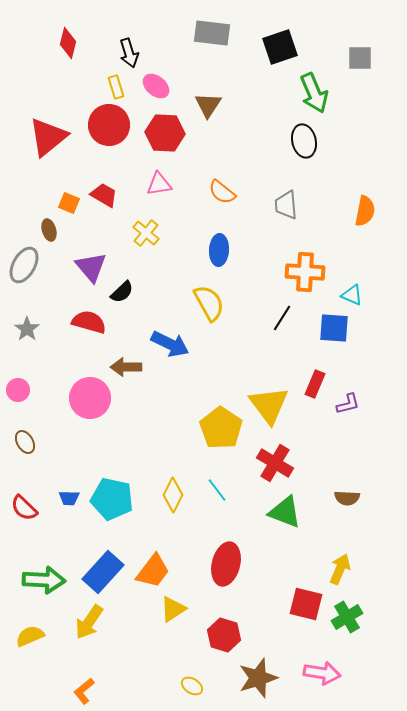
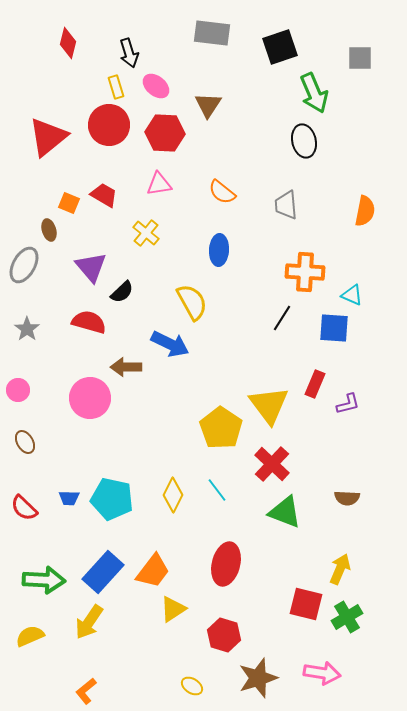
yellow semicircle at (209, 303): moved 17 px left, 1 px up
red cross at (275, 463): moved 3 px left, 1 px down; rotated 12 degrees clockwise
orange L-shape at (84, 691): moved 2 px right
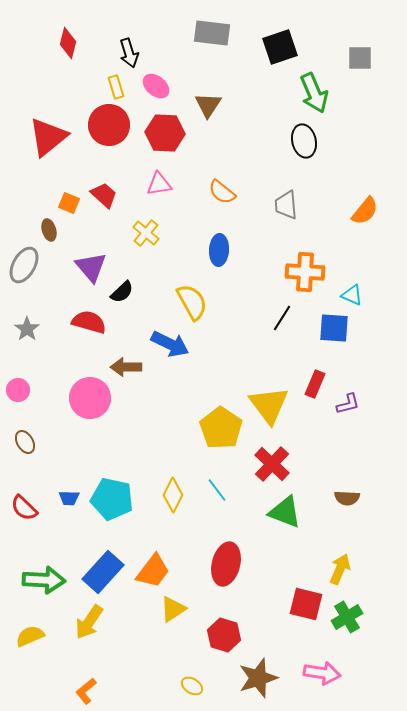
red trapezoid at (104, 195): rotated 12 degrees clockwise
orange semicircle at (365, 211): rotated 28 degrees clockwise
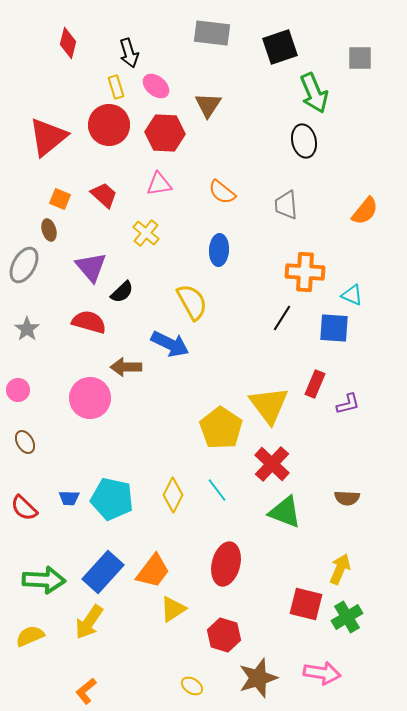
orange square at (69, 203): moved 9 px left, 4 px up
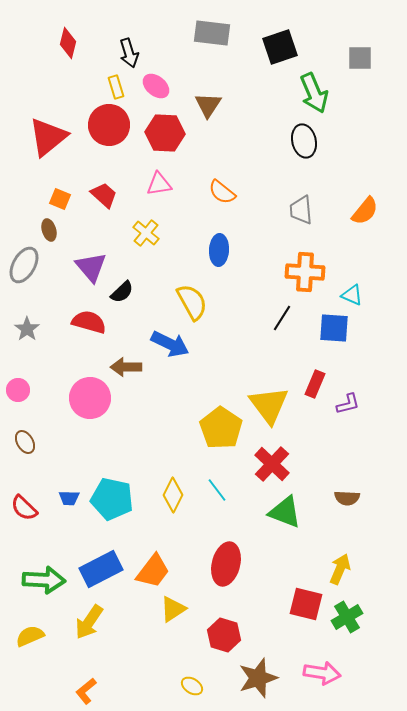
gray trapezoid at (286, 205): moved 15 px right, 5 px down
blue rectangle at (103, 572): moved 2 px left, 3 px up; rotated 21 degrees clockwise
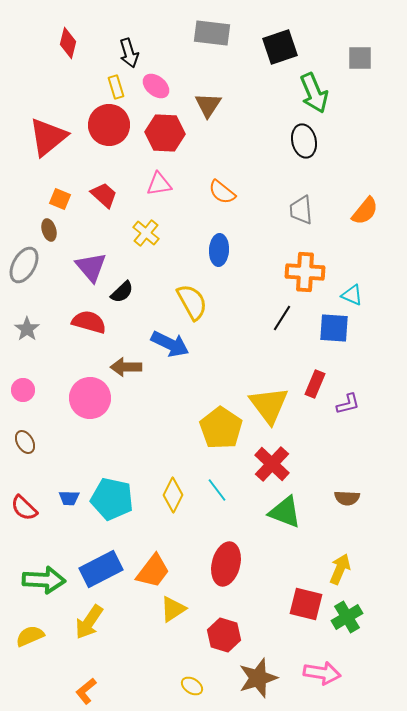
pink circle at (18, 390): moved 5 px right
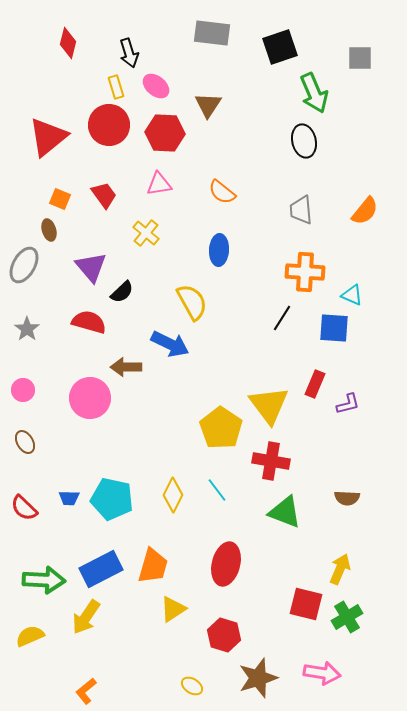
red trapezoid at (104, 195): rotated 12 degrees clockwise
red cross at (272, 464): moved 1 px left, 3 px up; rotated 33 degrees counterclockwise
orange trapezoid at (153, 571): moved 5 px up; rotated 21 degrees counterclockwise
yellow arrow at (89, 622): moved 3 px left, 5 px up
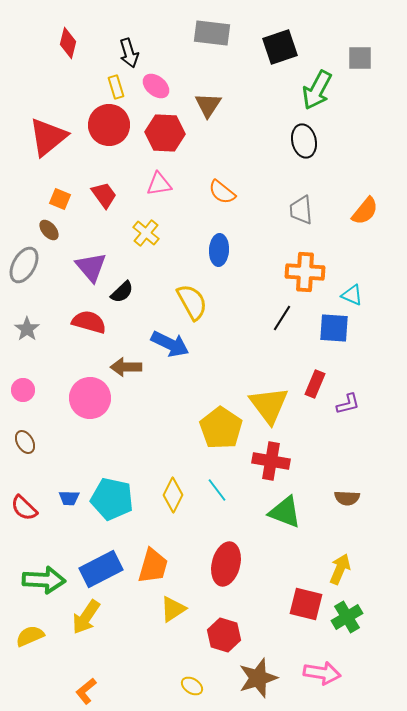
green arrow at (314, 93): moved 3 px right, 3 px up; rotated 51 degrees clockwise
brown ellipse at (49, 230): rotated 25 degrees counterclockwise
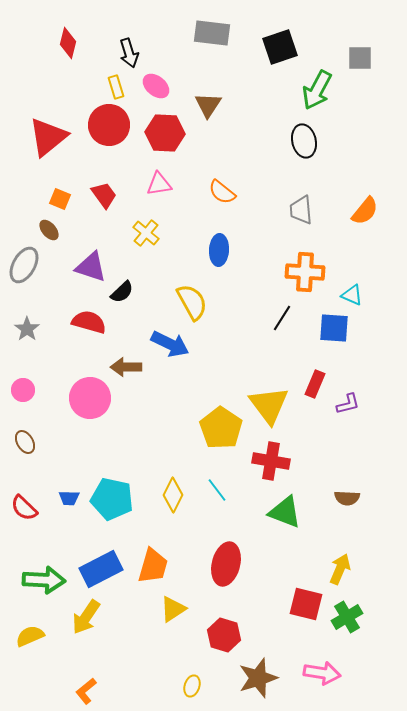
purple triangle at (91, 267): rotated 32 degrees counterclockwise
yellow ellipse at (192, 686): rotated 75 degrees clockwise
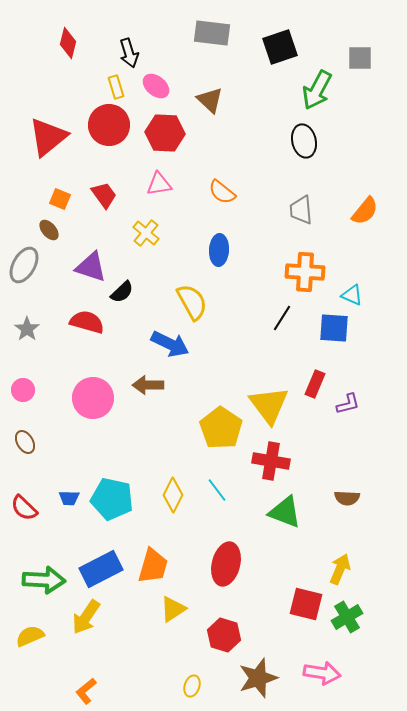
brown triangle at (208, 105): moved 2 px right, 5 px up; rotated 20 degrees counterclockwise
red semicircle at (89, 322): moved 2 px left
brown arrow at (126, 367): moved 22 px right, 18 px down
pink circle at (90, 398): moved 3 px right
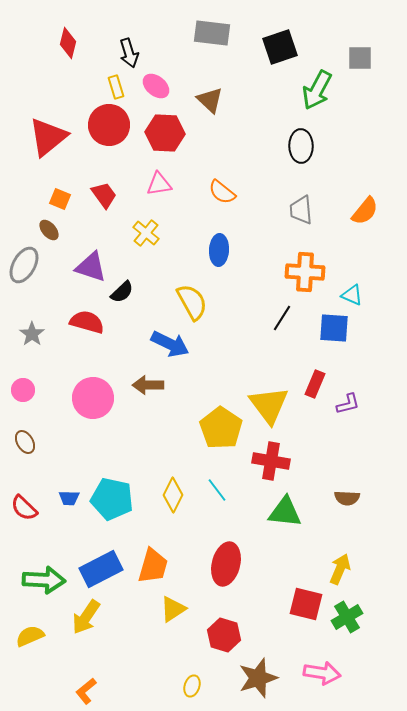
black ellipse at (304, 141): moved 3 px left, 5 px down; rotated 12 degrees clockwise
gray star at (27, 329): moved 5 px right, 5 px down
green triangle at (285, 512): rotated 15 degrees counterclockwise
